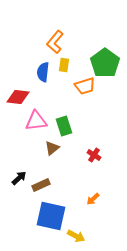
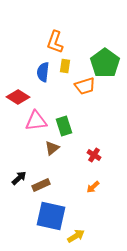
orange L-shape: rotated 20 degrees counterclockwise
yellow rectangle: moved 1 px right, 1 px down
red diamond: rotated 25 degrees clockwise
orange arrow: moved 12 px up
yellow arrow: rotated 60 degrees counterclockwise
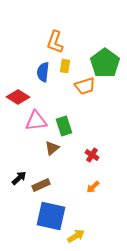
red cross: moved 2 px left
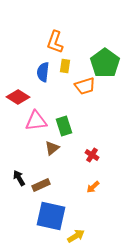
black arrow: rotated 77 degrees counterclockwise
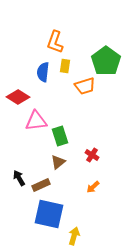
green pentagon: moved 1 px right, 2 px up
green rectangle: moved 4 px left, 10 px down
brown triangle: moved 6 px right, 14 px down
blue square: moved 2 px left, 2 px up
yellow arrow: moved 2 px left; rotated 42 degrees counterclockwise
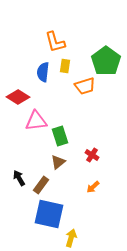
orange L-shape: rotated 35 degrees counterclockwise
brown rectangle: rotated 30 degrees counterclockwise
yellow arrow: moved 3 px left, 2 px down
